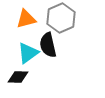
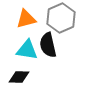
cyan triangle: moved 1 px left, 3 px up; rotated 45 degrees clockwise
black diamond: moved 1 px right
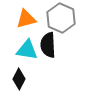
gray hexagon: rotated 12 degrees counterclockwise
black semicircle: rotated 10 degrees clockwise
black diamond: moved 2 px down; rotated 65 degrees counterclockwise
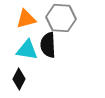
gray hexagon: rotated 20 degrees counterclockwise
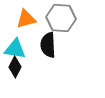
cyan triangle: moved 12 px left, 1 px up
black diamond: moved 4 px left, 12 px up
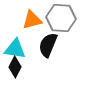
orange triangle: moved 6 px right, 1 px down
black semicircle: rotated 25 degrees clockwise
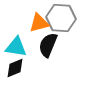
orange triangle: moved 7 px right, 3 px down
cyan triangle: moved 1 px right, 2 px up
black diamond: moved 1 px down; rotated 40 degrees clockwise
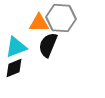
orange triangle: rotated 15 degrees clockwise
cyan triangle: rotated 30 degrees counterclockwise
black diamond: moved 1 px left
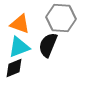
orange triangle: moved 19 px left, 1 px down; rotated 20 degrees clockwise
cyan triangle: moved 3 px right
